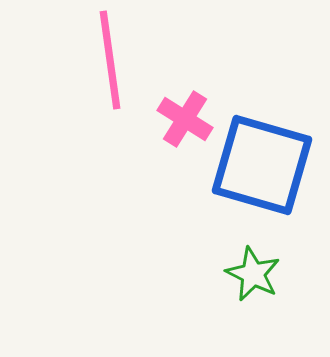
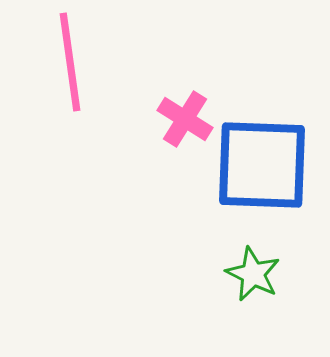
pink line: moved 40 px left, 2 px down
blue square: rotated 14 degrees counterclockwise
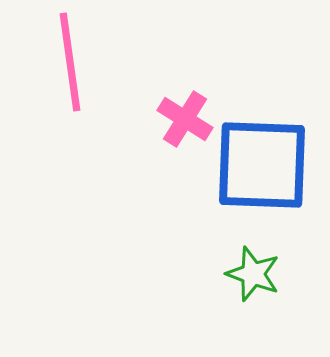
green star: rotated 6 degrees counterclockwise
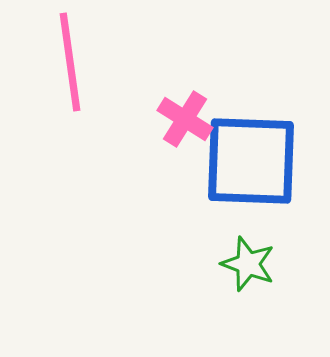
blue square: moved 11 px left, 4 px up
green star: moved 5 px left, 10 px up
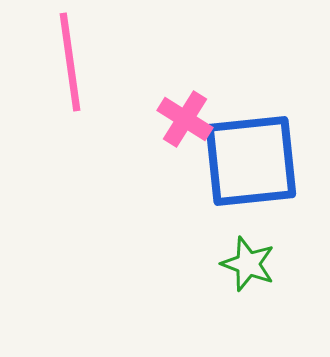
blue square: rotated 8 degrees counterclockwise
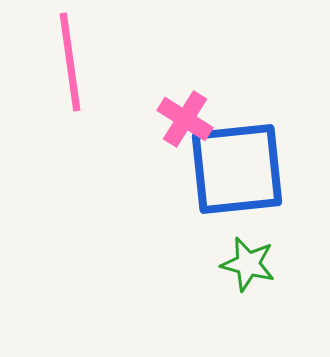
blue square: moved 14 px left, 8 px down
green star: rotated 6 degrees counterclockwise
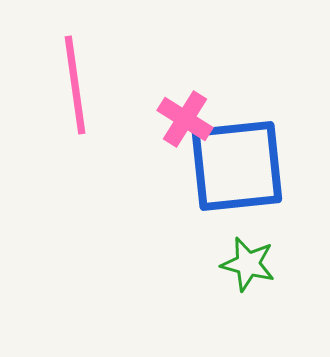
pink line: moved 5 px right, 23 px down
blue square: moved 3 px up
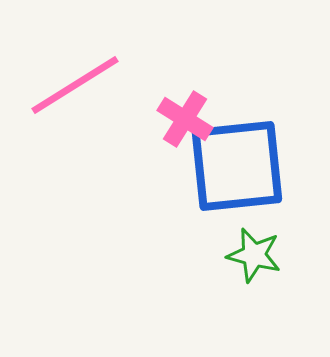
pink line: rotated 66 degrees clockwise
green star: moved 6 px right, 9 px up
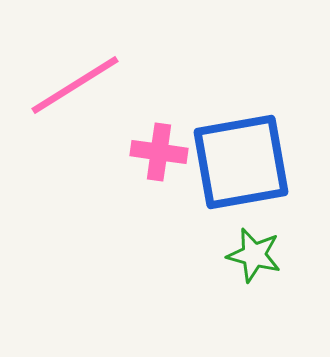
pink cross: moved 26 px left, 33 px down; rotated 24 degrees counterclockwise
blue square: moved 4 px right, 4 px up; rotated 4 degrees counterclockwise
